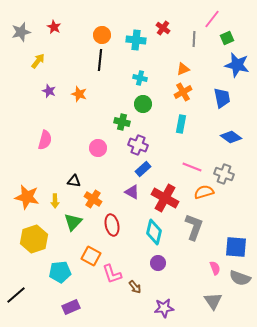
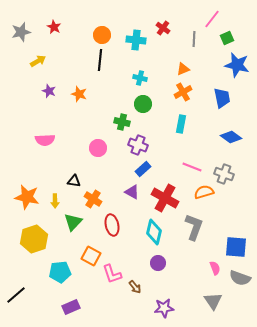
yellow arrow at (38, 61): rotated 21 degrees clockwise
pink semicircle at (45, 140): rotated 72 degrees clockwise
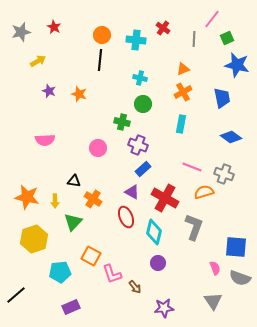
red ellipse at (112, 225): moved 14 px right, 8 px up; rotated 10 degrees counterclockwise
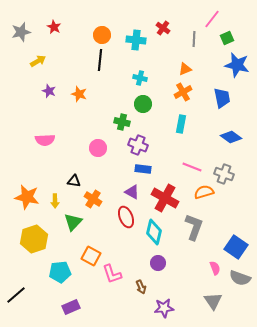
orange triangle at (183, 69): moved 2 px right
blue rectangle at (143, 169): rotated 49 degrees clockwise
blue square at (236, 247): rotated 30 degrees clockwise
brown arrow at (135, 287): moved 6 px right; rotated 16 degrees clockwise
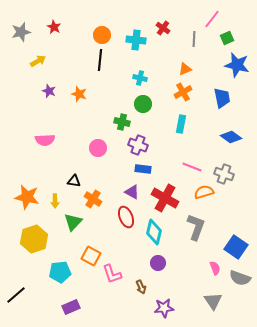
gray L-shape at (194, 227): moved 2 px right
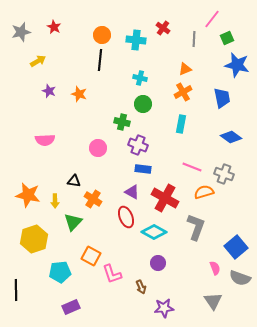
orange star at (27, 197): moved 1 px right, 2 px up
cyan diamond at (154, 232): rotated 75 degrees counterclockwise
blue square at (236, 247): rotated 15 degrees clockwise
black line at (16, 295): moved 5 px up; rotated 50 degrees counterclockwise
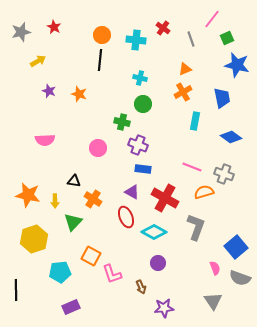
gray line at (194, 39): moved 3 px left; rotated 21 degrees counterclockwise
cyan rectangle at (181, 124): moved 14 px right, 3 px up
